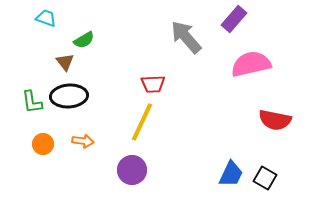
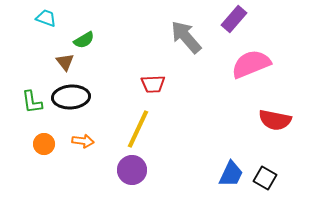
pink semicircle: rotated 9 degrees counterclockwise
black ellipse: moved 2 px right, 1 px down
yellow line: moved 4 px left, 7 px down
orange circle: moved 1 px right
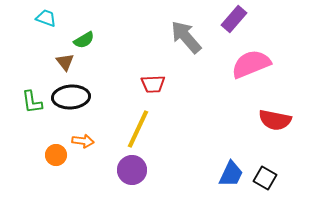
orange circle: moved 12 px right, 11 px down
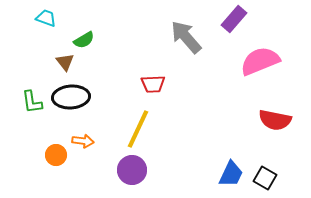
pink semicircle: moved 9 px right, 3 px up
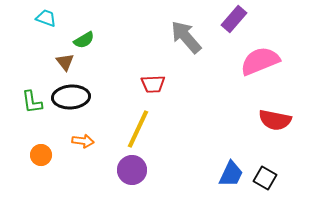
orange circle: moved 15 px left
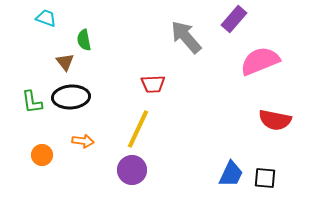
green semicircle: rotated 110 degrees clockwise
orange circle: moved 1 px right
black square: rotated 25 degrees counterclockwise
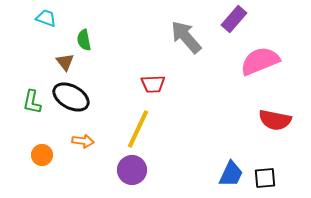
black ellipse: rotated 33 degrees clockwise
green L-shape: rotated 20 degrees clockwise
black square: rotated 10 degrees counterclockwise
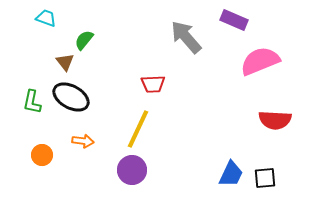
purple rectangle: moved 1 px down; rotated 72 degrees clockwise
green semicircle: rotated 50 degrees clockwise
red semicircle: rotated 8 degrees counterclockwise
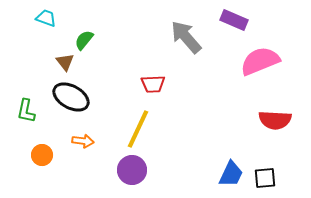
green L-shape: moved 6 px left, 9 px down
